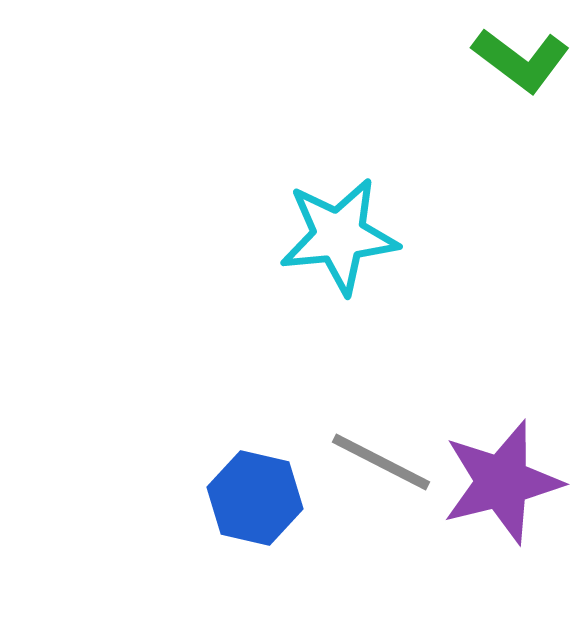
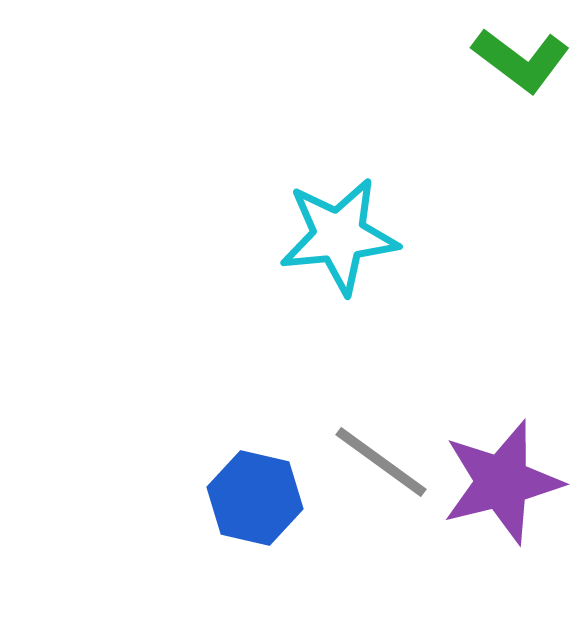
gray line: rotated 9 degrees clockwise
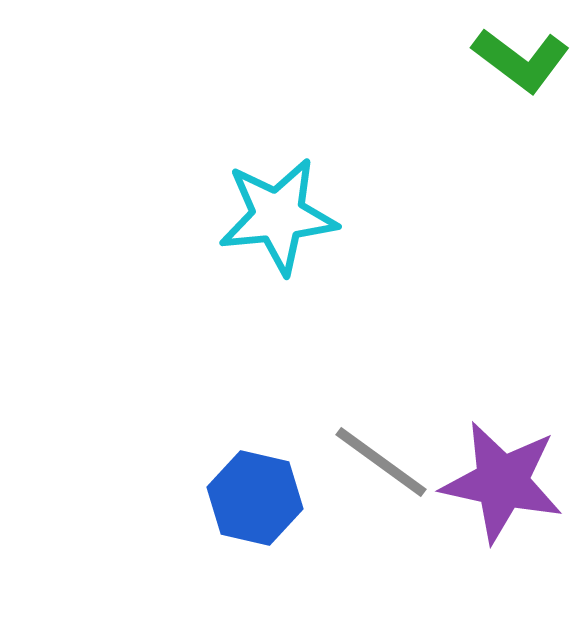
cyan star: moved 61 px left, 20 px up
purple star: rotated 26 degrees clockwise
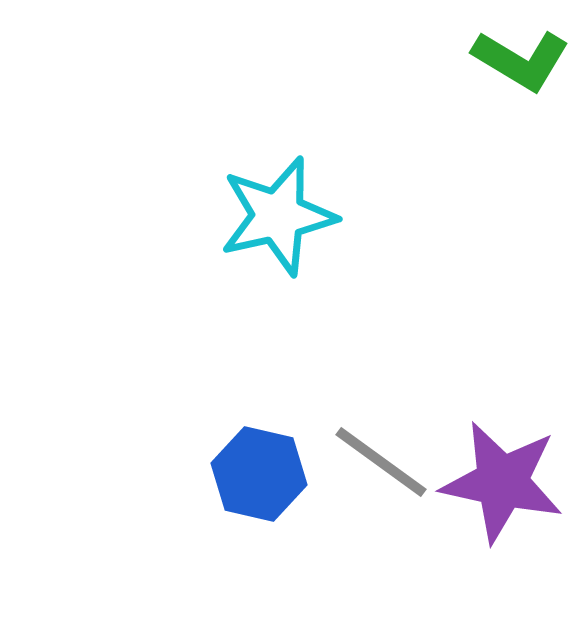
green L-shape: rotated 6 degrees counterclockwise
cyan star: rotated 7 degrees counterclockwise
blue hexagon: moved 4 px right, 24 px up
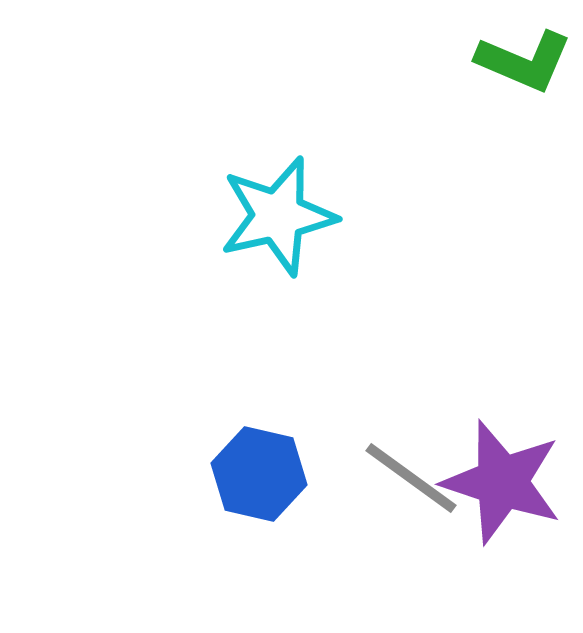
green L-shape: moved 3 px right, 1 px down; rotated 8 degrees counterclockwise
gray line: moved 30 px right, 16 px down
purple star: rotated 6 degrees clockwise
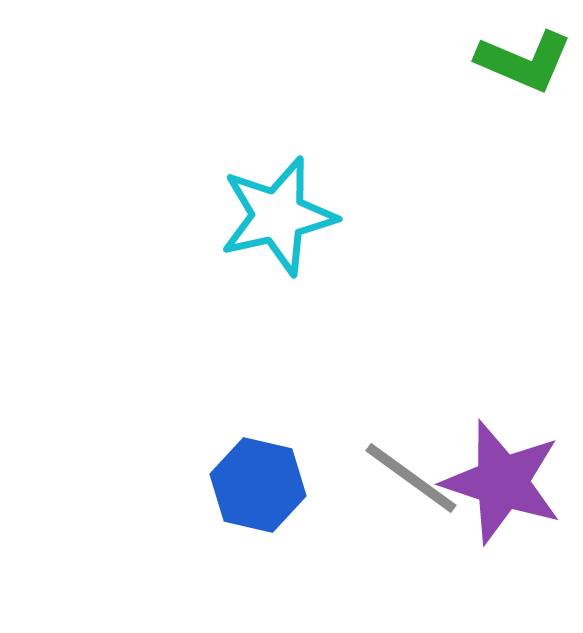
blue hexagon: moved 1 px left, 11 px down
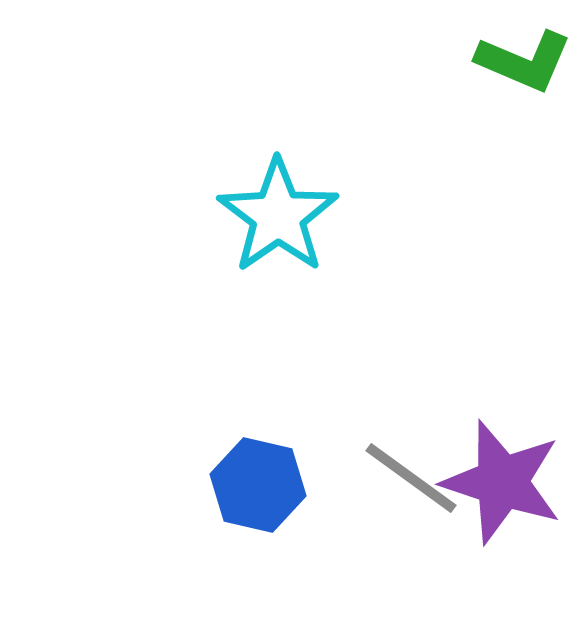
cyan star: rotated 22 degrees counterclockwise
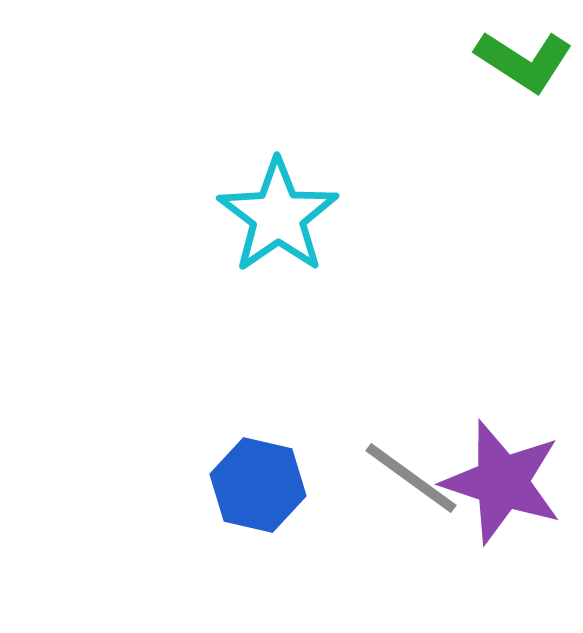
green L-shape: rotated 10 degrees clockwise
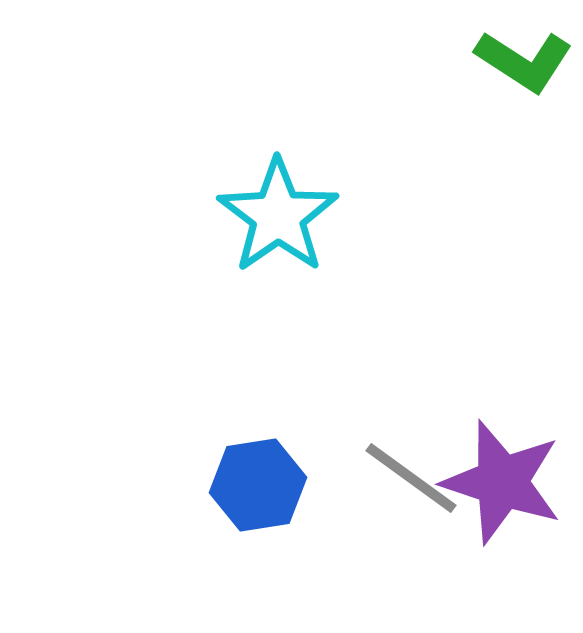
blue hexagon: rotated 22 degrees counterclockwise
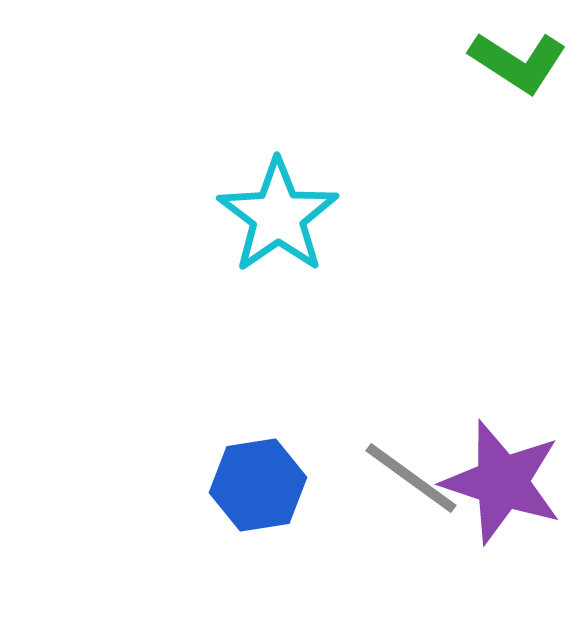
green L-shape: moved 6 px left, 1 px down
